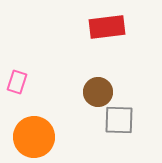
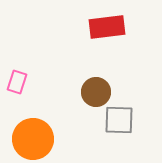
brown circle: moved 2 px left
orange circle: moved 1 px left, 2 px down
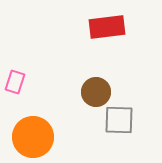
pink rectangle: moved 2 px left
orange circle: moved 2 px up
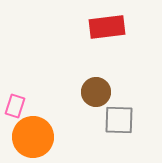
pink rectangle: moved 24 px down
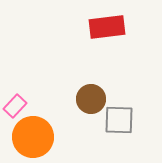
brown circle: moved 5 px left, 7 px down
pink rectangle: rotated 25 degrees clockwise
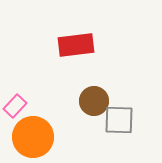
red rectangle: moved 31 px left, 18 px down
brown circle: moved 3 px right, 2 px down
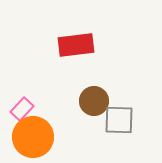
pink rectangle: moved 7 px right, 3 px down
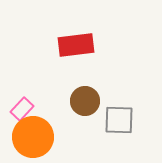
brown circle: moved 9 px left
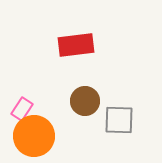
pink rectangle: rotated 10 degrees counterclockwise
orange circle: moved 1 px right, 1 px up
